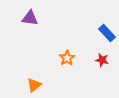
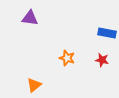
blue rectangle: rotated 36 degrees counterclockwise
orange star: rotated 21 degrees counterclockwise
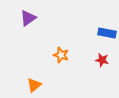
purple triangle: moved 2 px left; rotated 42 degrees counterclockwise
orange star: moved 6 px left, 3 px up
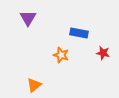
purple triangle: rotated 24 degrees counterclockwise
blue rectangle: moved 28 px left
red star: moved 1 px right, 7 px up
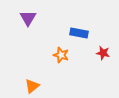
orange triangle: moved 2 px left, 1 px down
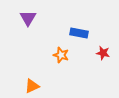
orange triangle: rotated 14 degrees clockwise
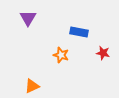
blue rectangle: moved 1 px up
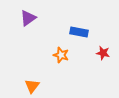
purple triangle: rotated 24 degrees clockwise
orange triangle: rotated 28 degrees counterclockwise
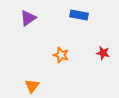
blue rectangle: moved 17 px up
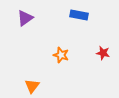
purple triangle: moved 3 px left
